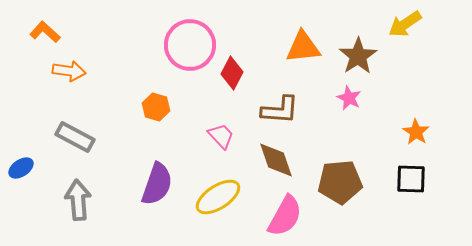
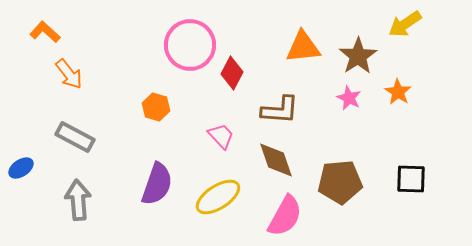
orange arrow: moved 3 px down; rotated 44 degrees clockwise
orange star: moved 18 px left, 40 px up
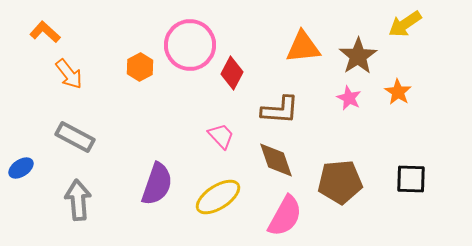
orange hexagon: moved 16 px left, 40 px up; rotated 16 degrees clockwise
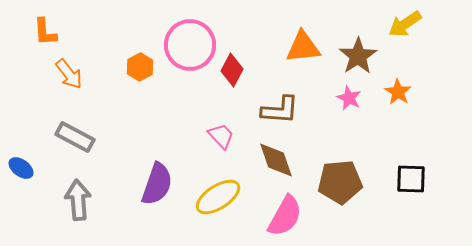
orange L-shape: rotated 136 degrees counterclockwise
red diamond: moved 3 px up
blue ellipse: rotated 70 degrees clockwise
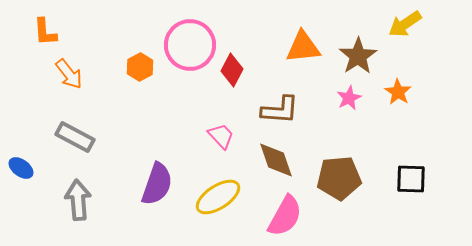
pink star: rotated 20 degrees clockwise
brown pentagon: moved 1 px left, 4 px up
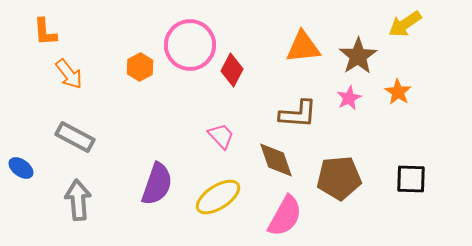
brown L-shape: moved 18 px right, 4 px down
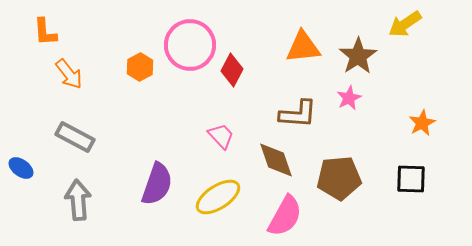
orange star: moved 24 px right, 31 px down; rotated 12 degrees clockwise
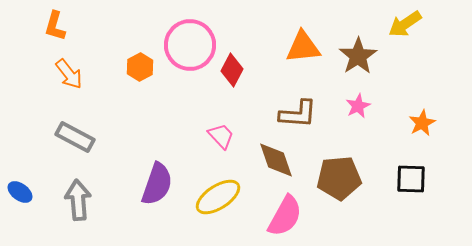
orange L-shape: moved 10 px right, 6 px up; rotated 20 degrees clockwise
pink star: moved 9 px right, 8 px down
blue ellipse: moved 1 px left, 24 px down
